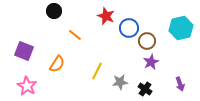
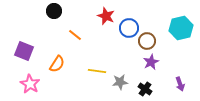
yellow line: rotated 72 degrees clockwise
pink star: moved 3 px right, 2 px up
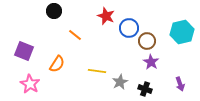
cyan hexagon: moved 1 px right, 4 px down
purple star: rotated 14 degrees counterclockwise
gray star: rotated 21 degrees counterclockwise
black cross: rotated 16 degrees counterclockwise
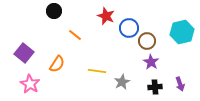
purple square: moved 2 px down; rotated 18 degrees clockwise
gray star: moved 2 px right
black cross: moved 10 px right, 2 px up; rotated 24 degrees counterclockwise
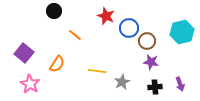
purple star: rotated 21 degrees counterclockwise
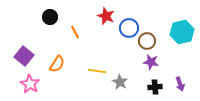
black circle: moved 4 px left, 6 px down
orange line: moved 3 px up; rotated 24 degrees clockwise
purple square: moved 3 px down
gray star: moved 2 px left; rotated 14 degrees counterclockwise
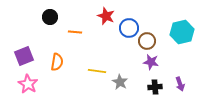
orange line: rotated 56 degrees counterclockwise
purple square: rotated 30 degrees clockwise
orange semicircle: moved 2 px up; rotated 24 degrees counterclockwise
pink star: moved 2 px left
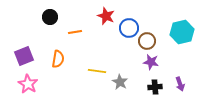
orange line: rotated 16 degrees counterclockwise
orange semicircle: moved 1 px right, 3 px up
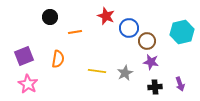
gray star: moved 5 px right, 9 px up; rotated 14 degrees clockwise
